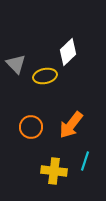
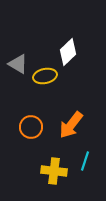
gray triangle: moved 2 px right; rotated 15 degrees counterclockwise
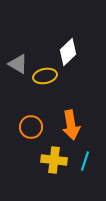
orange arrow: rotated 48 degrees counterclockwise
yellow cross: moved 11 px up
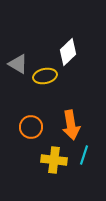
cyan line: moved 1 px left, 6 px up
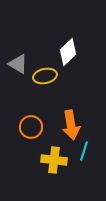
cyan line: moved 4 px up
